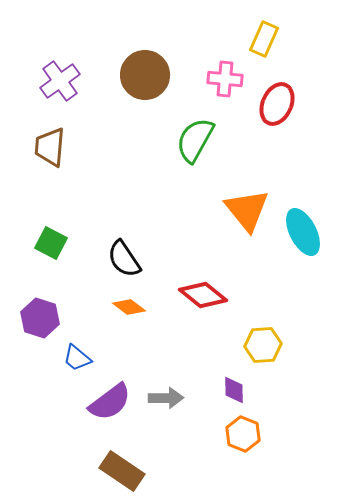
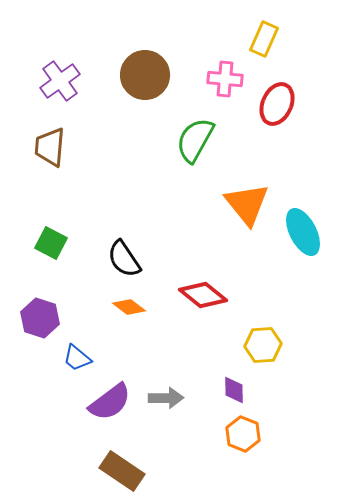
orange triangle: moved 6 px up
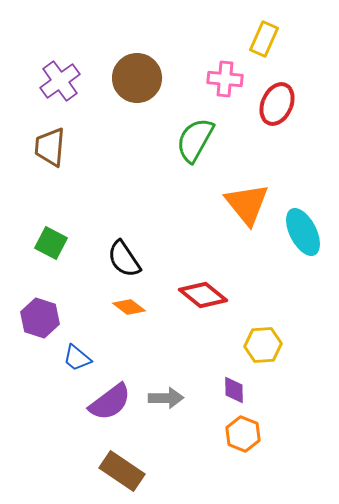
brown circle: moved 8 px left, 3 px down
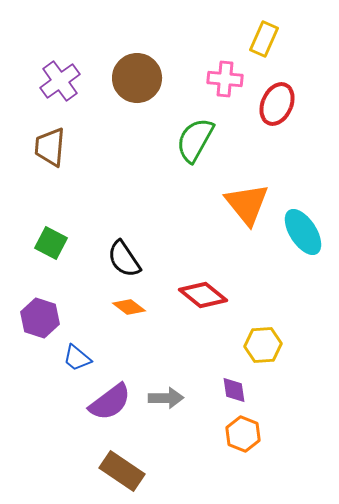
cyan ellipse: rotated 6 degrees counterclockwise
purple diamond: rotated 8 degrees counterclockwise
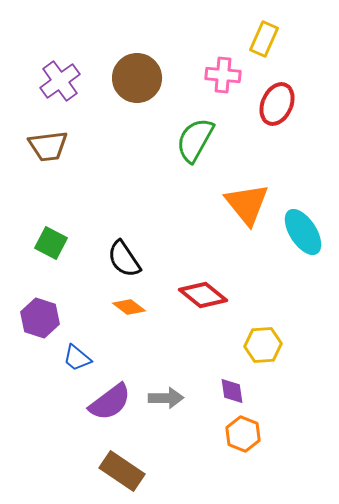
pink cross: moved 2 px left, 4 px up
brown trapezoid: moved 2 px left, 1 px up; rotated 102 degrees counterclockwise
purple diamond: moved 2 px left, 1 px down
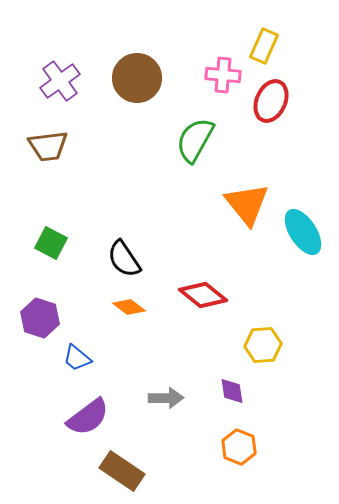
yellow rectangle: moved 7 px down
red ellipse: moved 6 px left, 3 px up
purple semicircle: moved 22 px left, 15 px down
orange hexagon: moved 4 px left, 13 px down
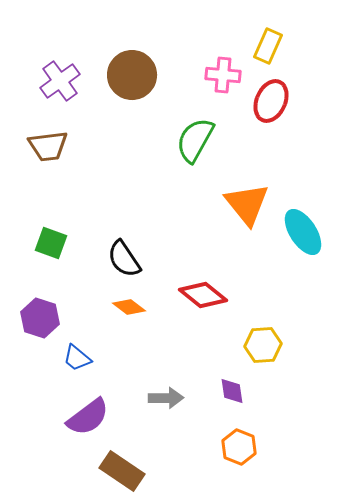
yellow rectangle: moved 4 px right
brown circle: moved 5 px left, 3 px up
green square: rotated 8 degrees counterclockwise
